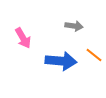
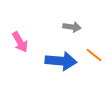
gray arrow: moved 2 px left, 1 px down
pink arrow: moved 3 px left, 4 px down
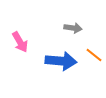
gray arrow: moved 1 px right, 1 px down
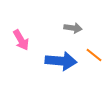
pink arrow: moved 1 px right, 2 px up
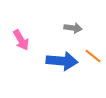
orange line: moved 1 px left, 1 px down
blue arrow: moved 1 px right
